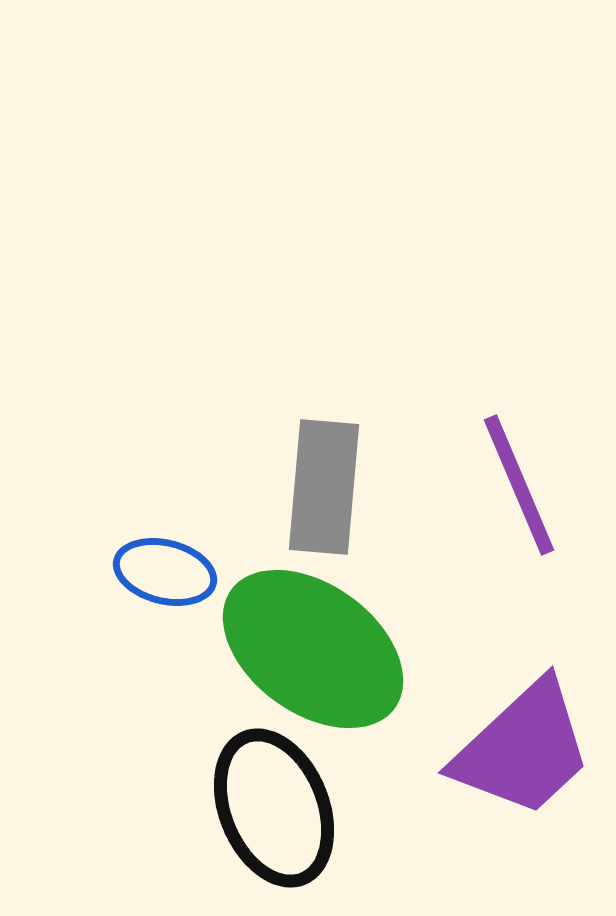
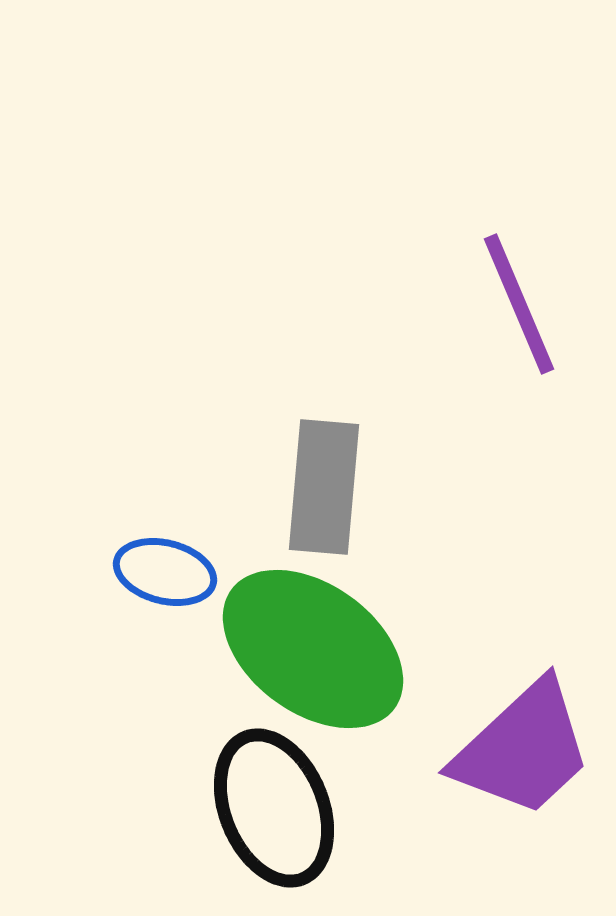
purple line: moved 181 px up
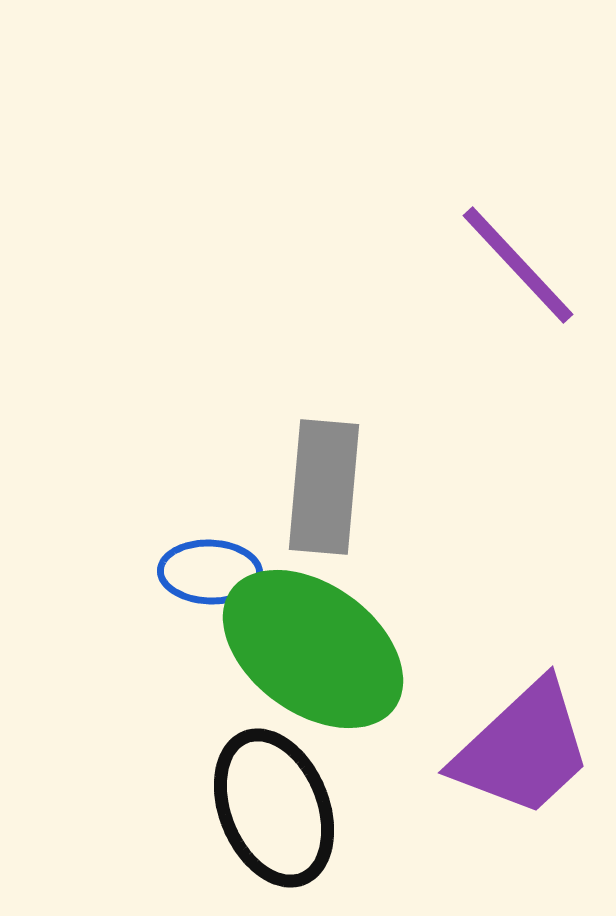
purple line: moved 1 px left, 39 px up; rotated 20 degrees counterclockwise
blue ellipse: moved 45 px right; rotated 12 degrees counterclockwise
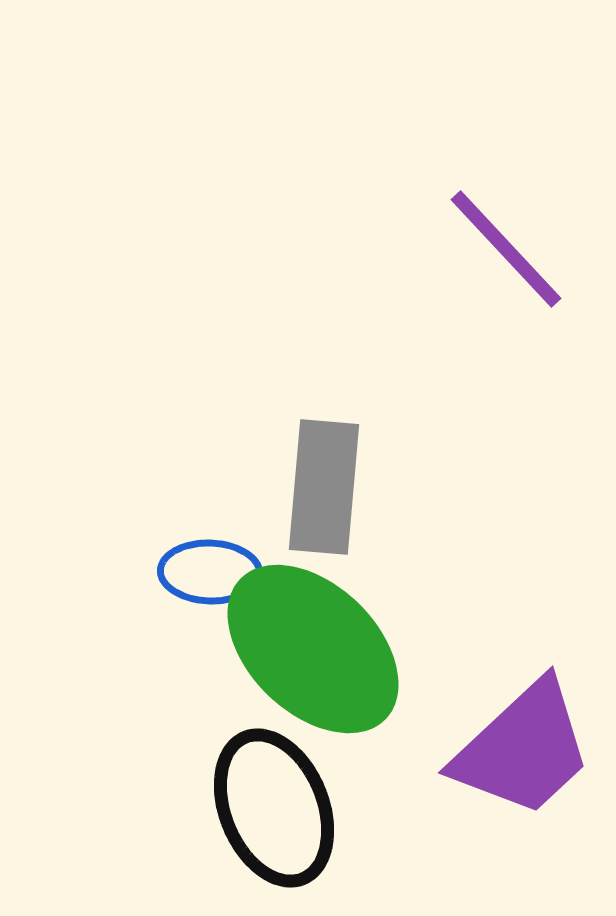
purple line: moved 12 px left, 16 px up
green ellipse: rotated 8 degrees clockwise
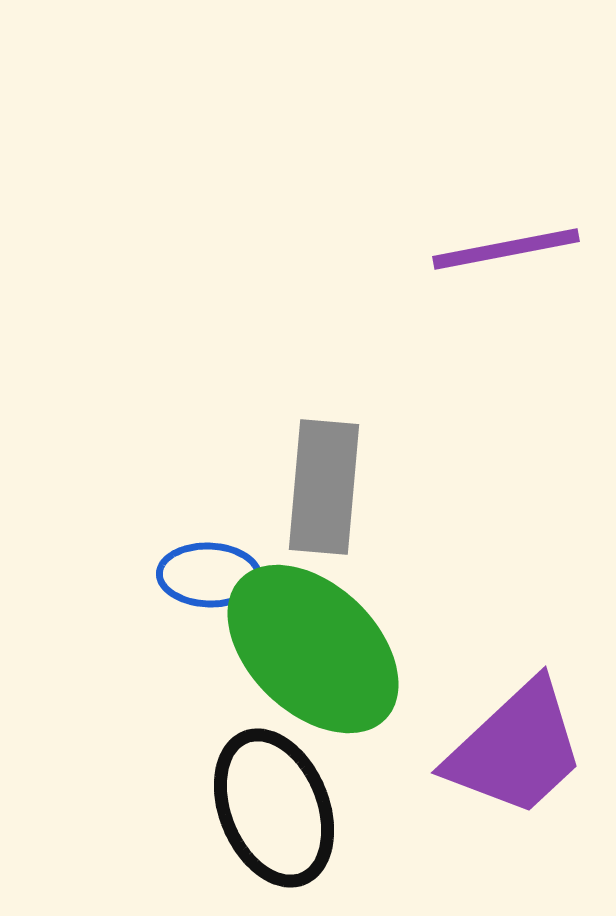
purple line: rotated 58 degrees counterclockwise
blue ellipse: moved 1 px left, 3 px down
purple trapezoid: moved 7 px left
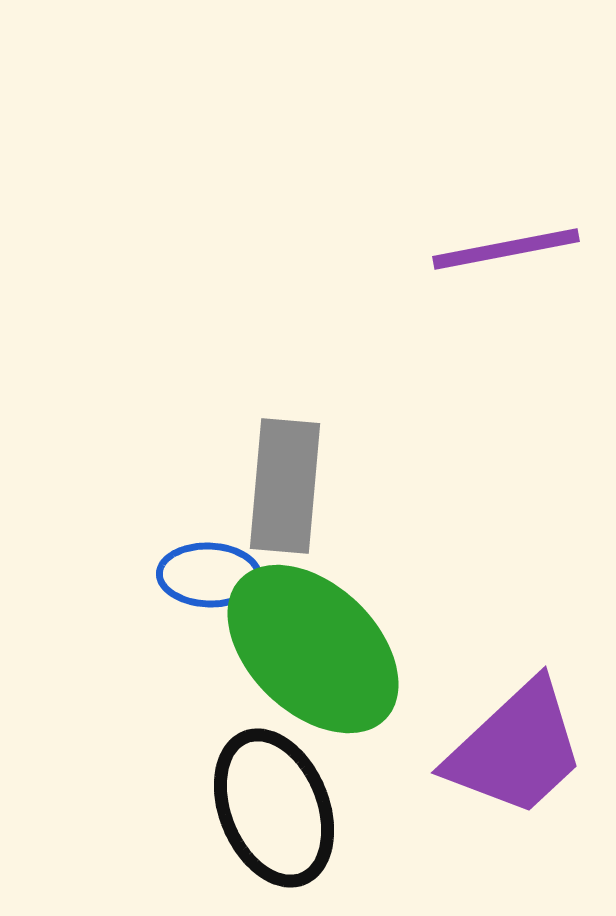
gray rectangle: moved 39 px left, 1 px up
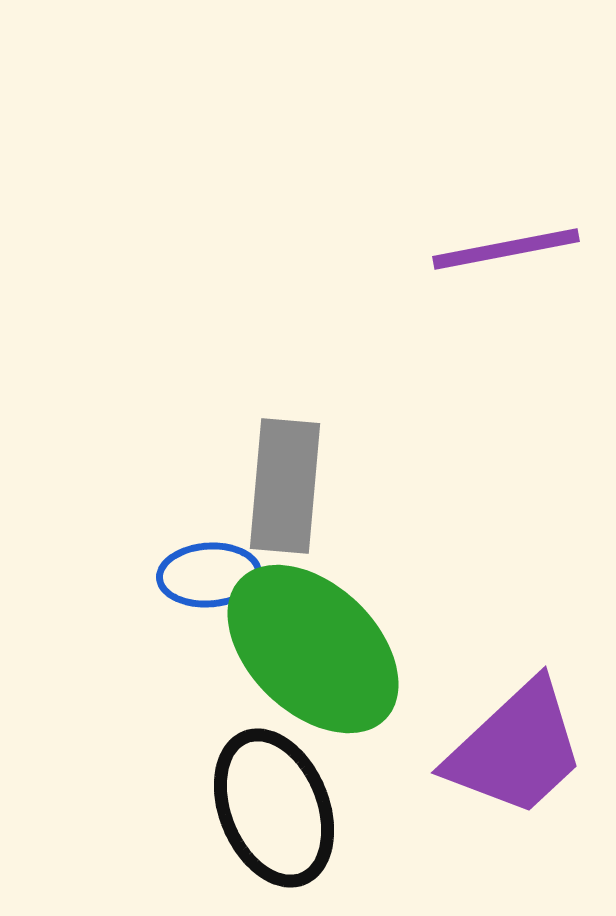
blue ellipse: rotated 6 degrees counterclockwise
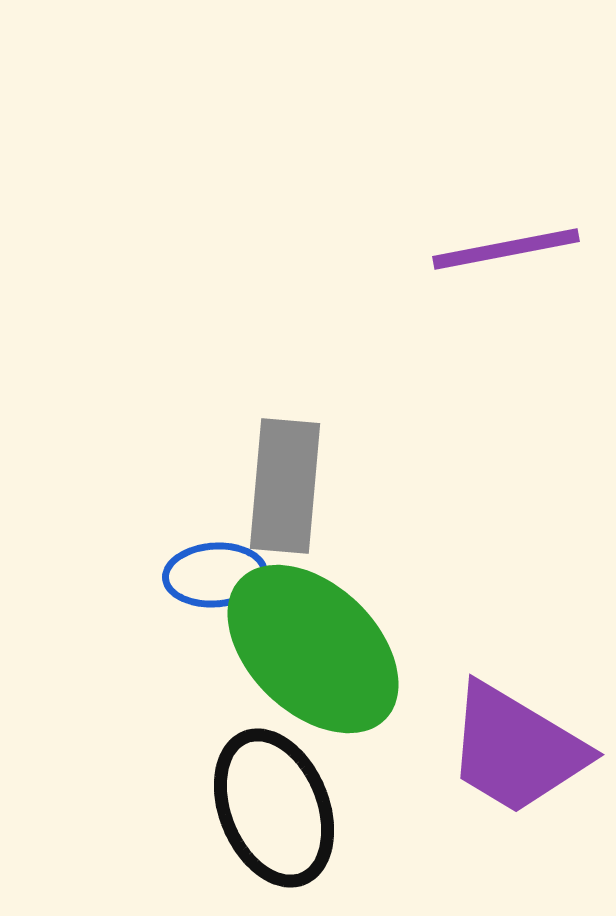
blue ellipse: moved 6 px right
purple trapezoid: rotated 74 degrees clockwise
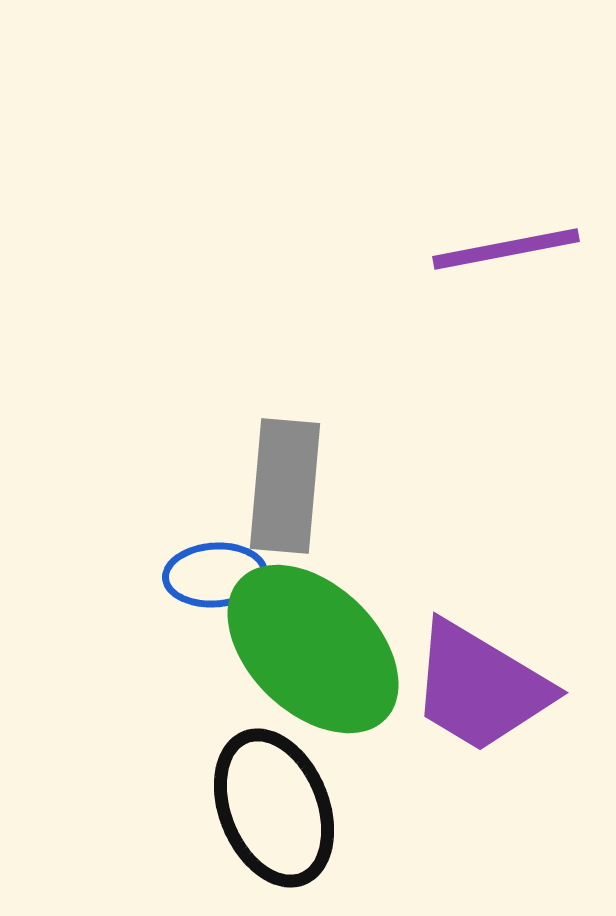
purple trapezoid: moved 36 px left, 62 px up
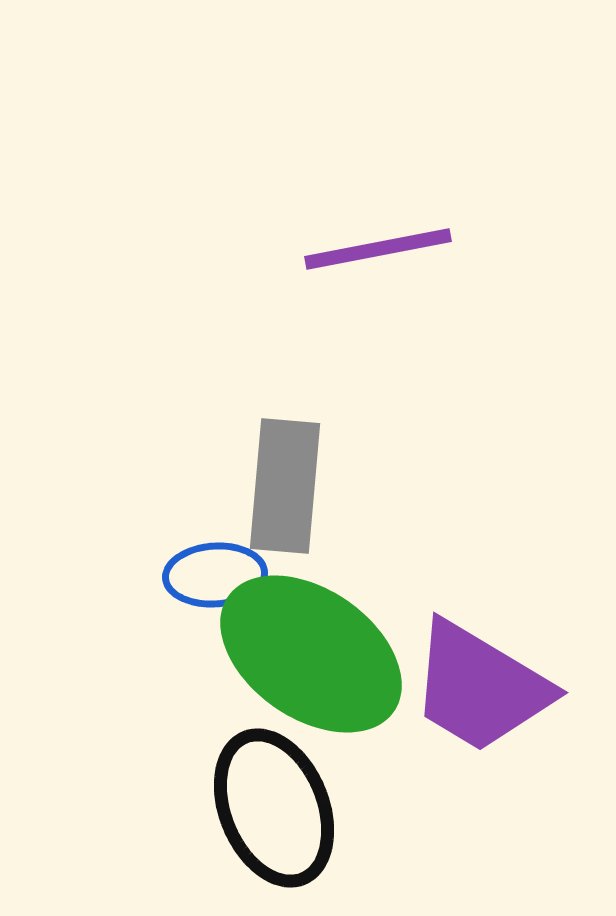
purple line: moved 128 px left
green ellipse: moved 2 px left, 5 px down; rotated 9 degrees counterclockwise
